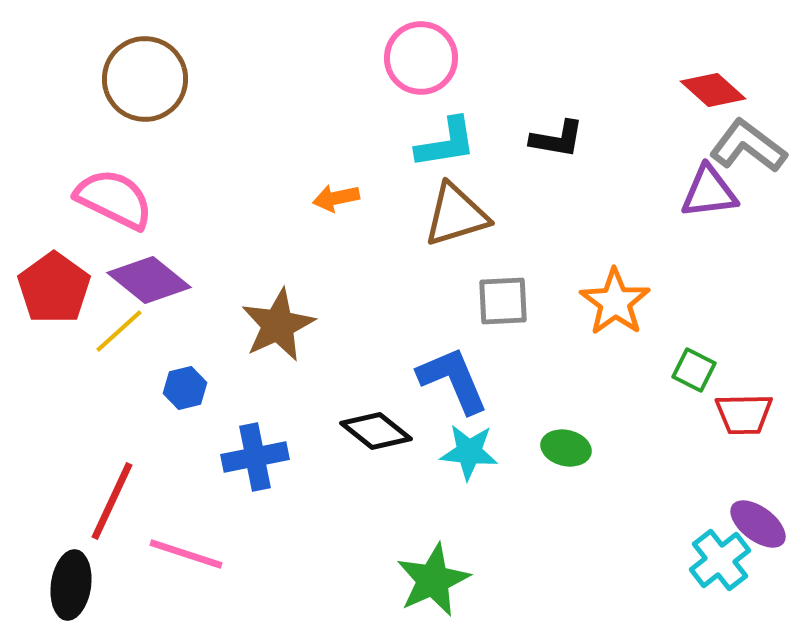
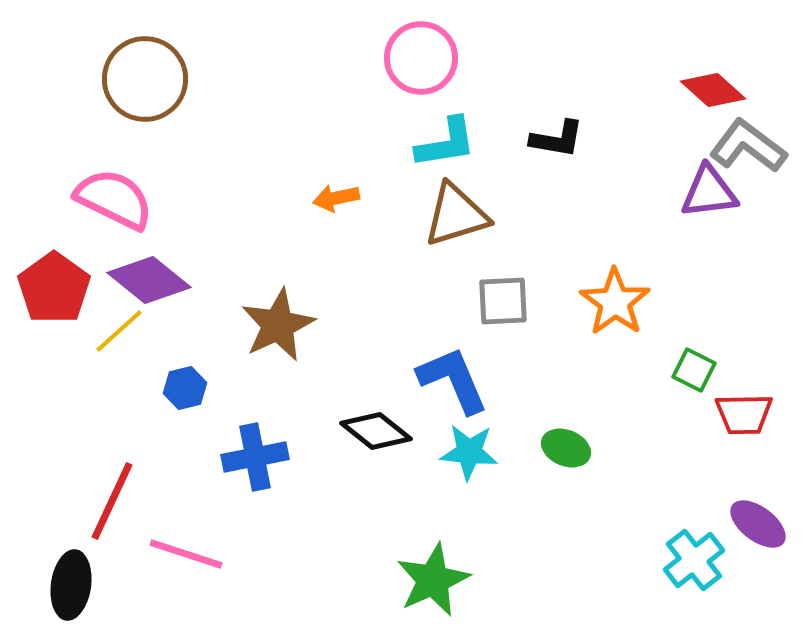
green ellipse: rotated 9 degrees clockwise
cyan cross: moved 26 px left
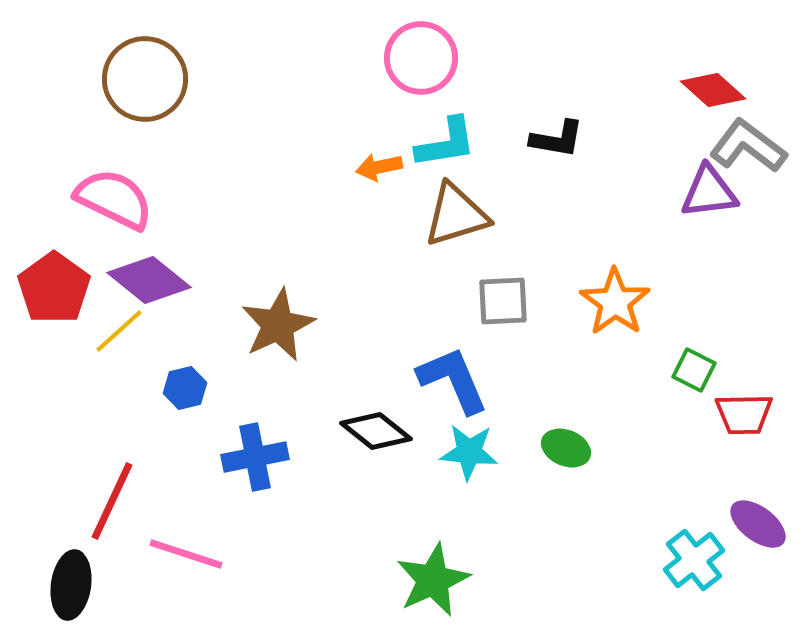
orange arrow: moved 43 px right, 31 px up
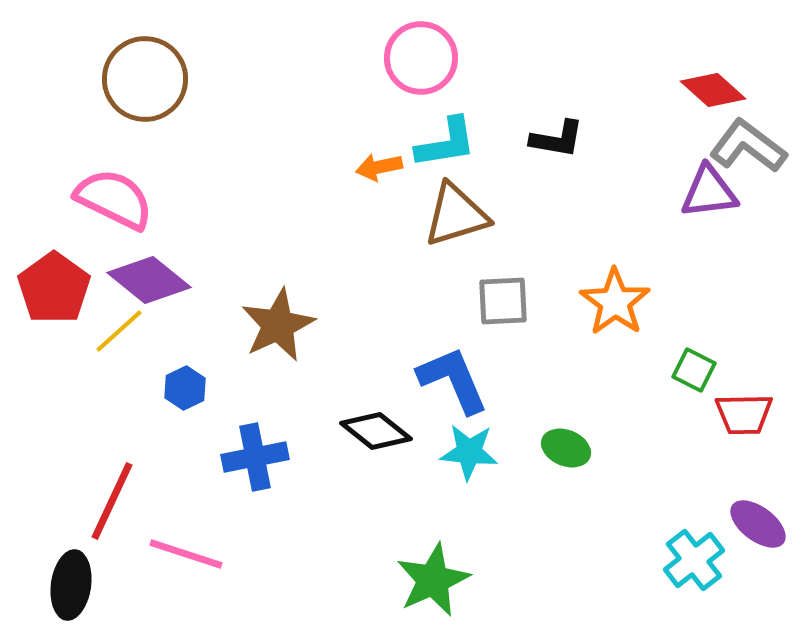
blue hexagon: rotated 12 degrees counterclockwise
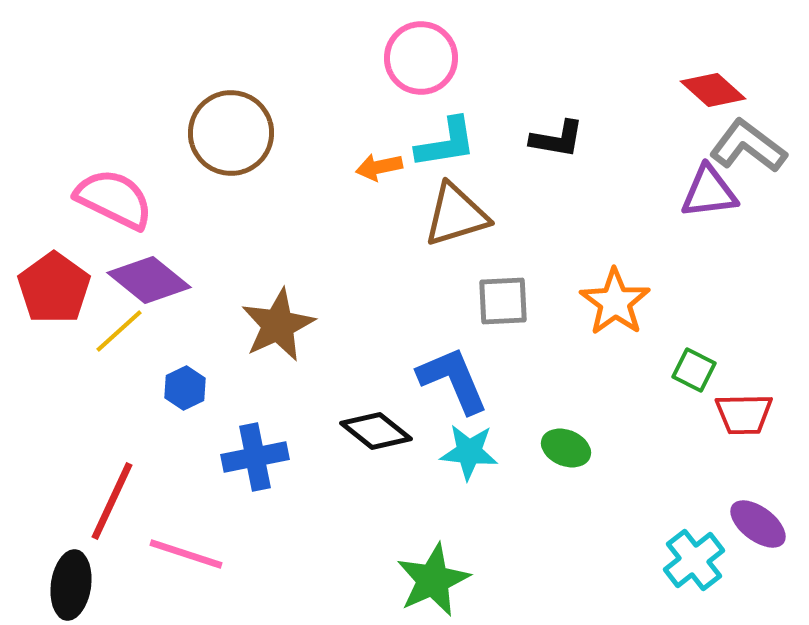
brown circle: moved 86 px right, 54 px down
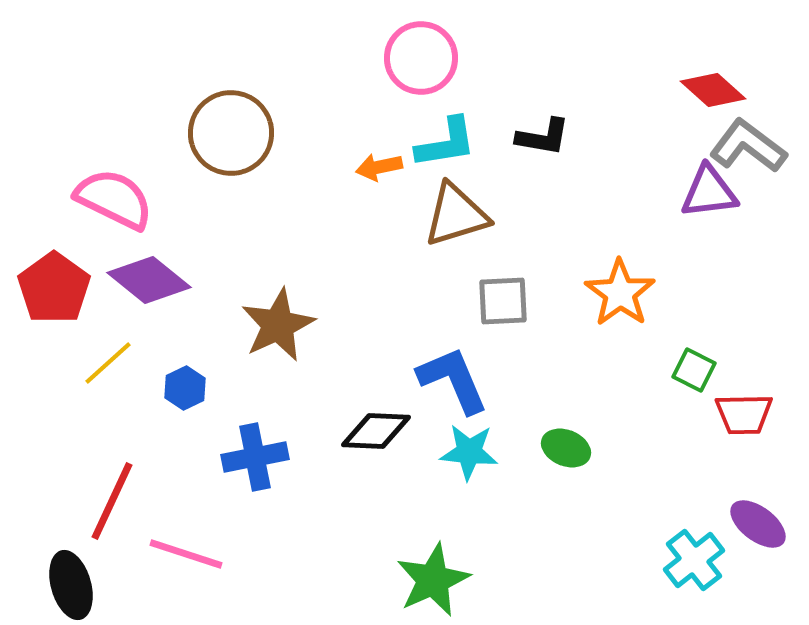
black L-shape: moved 14 px left, 2 px up
orange star: moved 5 px right, 9 px up
yellow line: moved 11 px left, 32 px down
black diamond: rotated 36 degrees counterclockwise
black ellipse: rotated 24 degrees counterclockwise
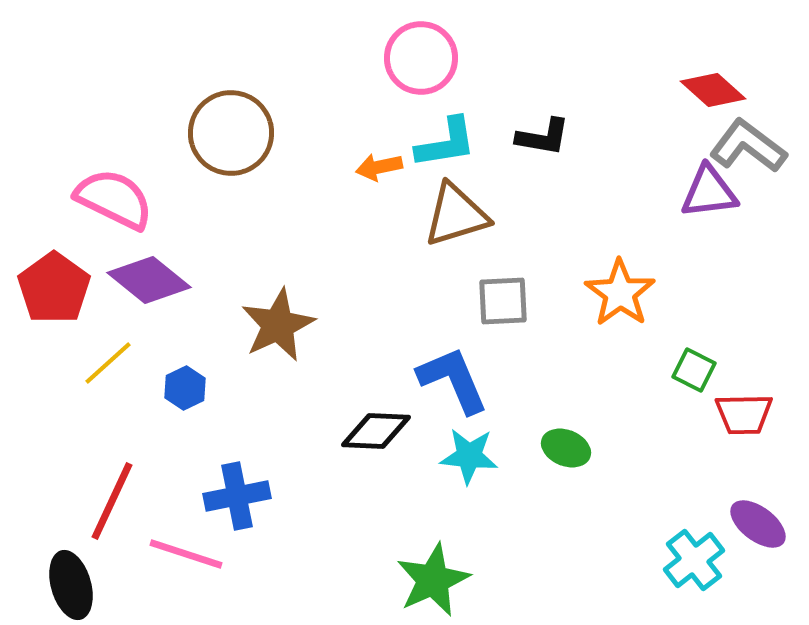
cyan star: moved 4 px down
blue cross: moved 18 px left, 39 px down
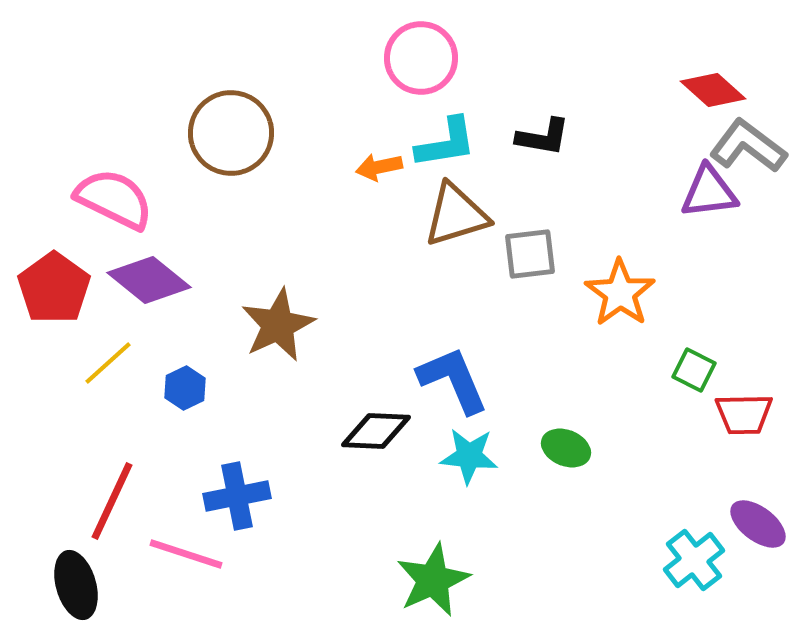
gray square: moved 27 px right, 47 px up; rotated 4 degrees counterclockwise
black ellipse: moved 5 px right
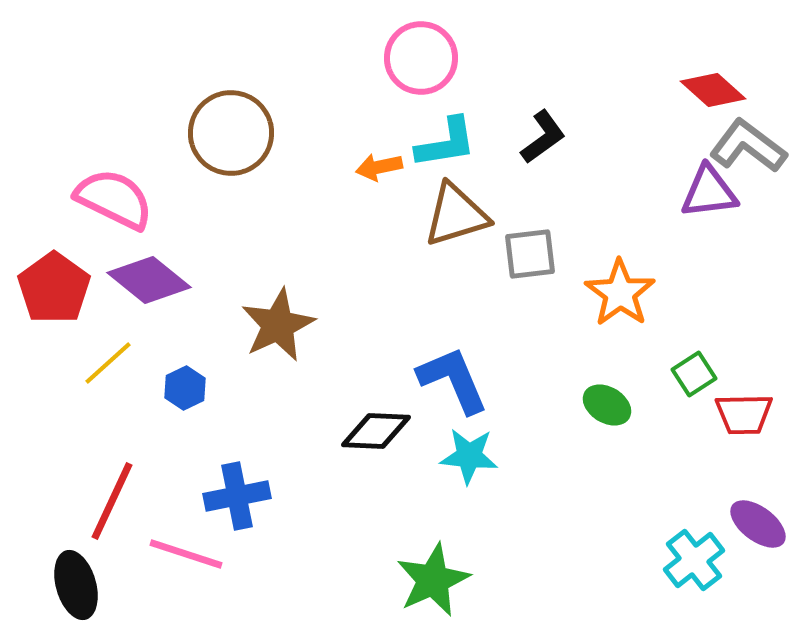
black L-shape: rotated 46 degrees counterclockwise
green square: moved 4 px down; rotated 30 degrees clockwise
green ellipse: moved 41 px right, 43 px up; rotated 9 degrees clockwise
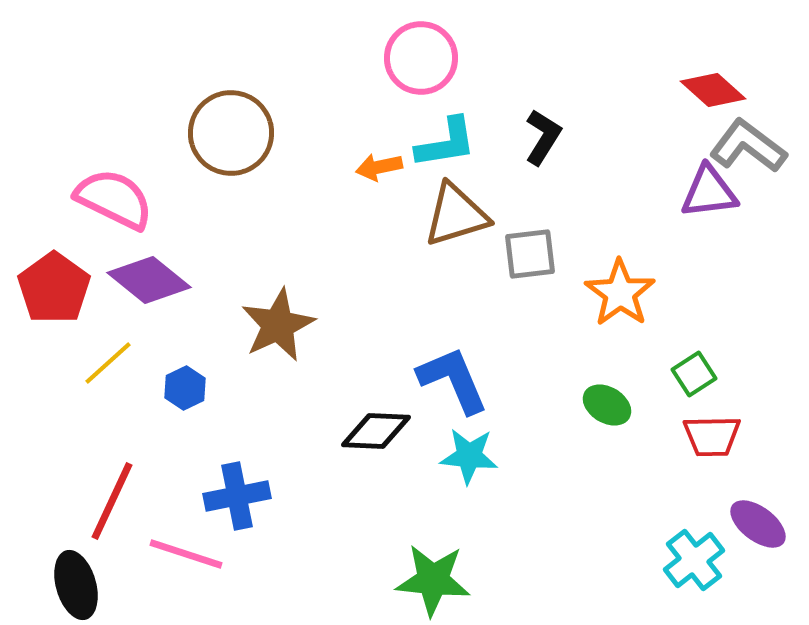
black L-shape: rotated 22 degrees counterclockwise
red trapezoid: moved 32 px left, 22 px down
green star: rotated 30 degrees clockwise
